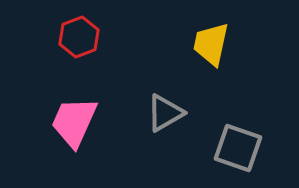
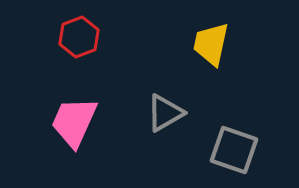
gray square: moved 4 px left, 2 px down
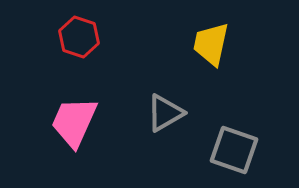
red hexagon: rotated 21 degrees counterclockwise
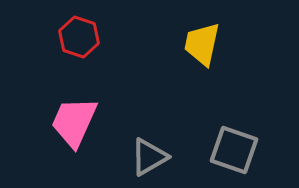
yellow trapezoid: moved 9 px left
gray triangle: moved 16 px left, 44 px down
